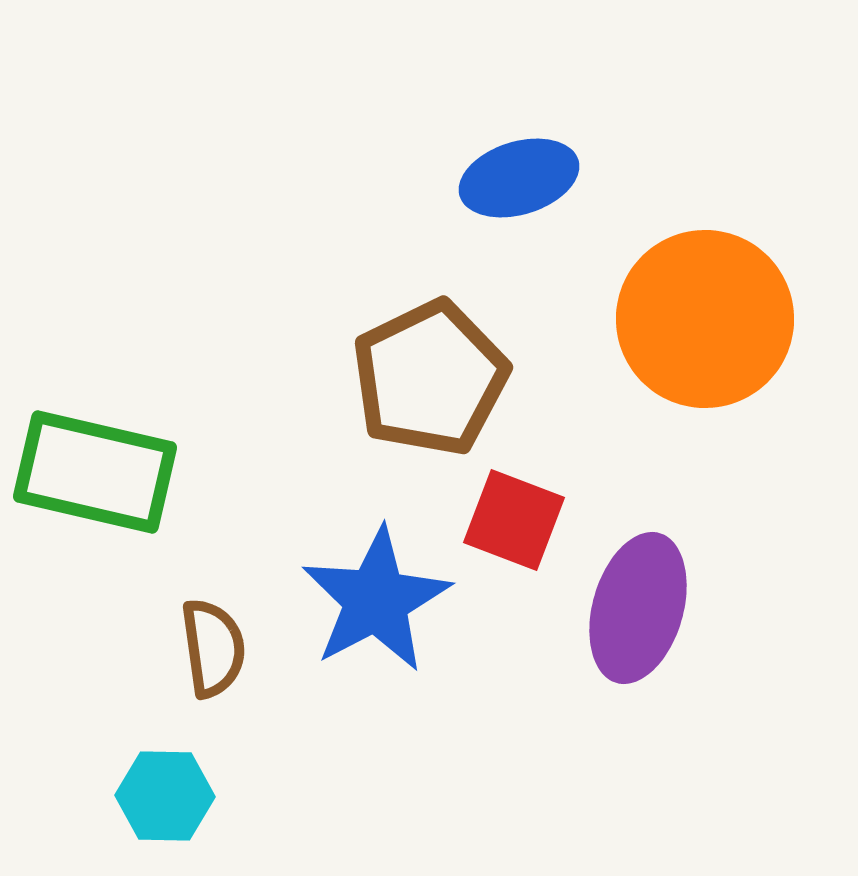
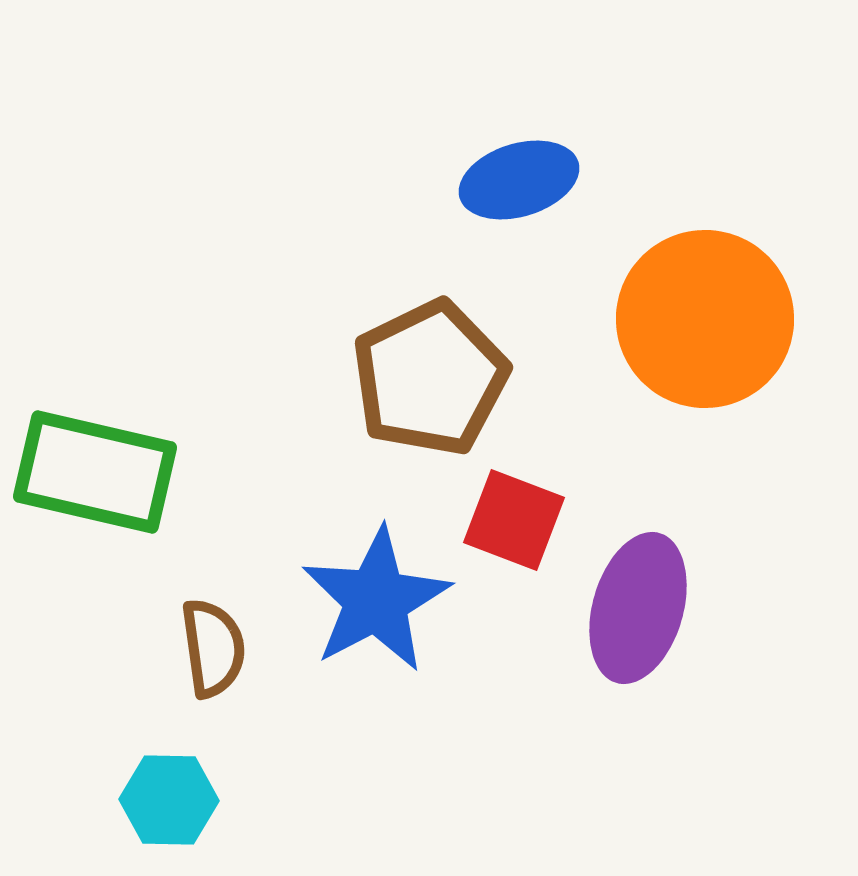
blue ellipse: moved 2 px down
cyan hexagon: moved 4 px right, 4 px down
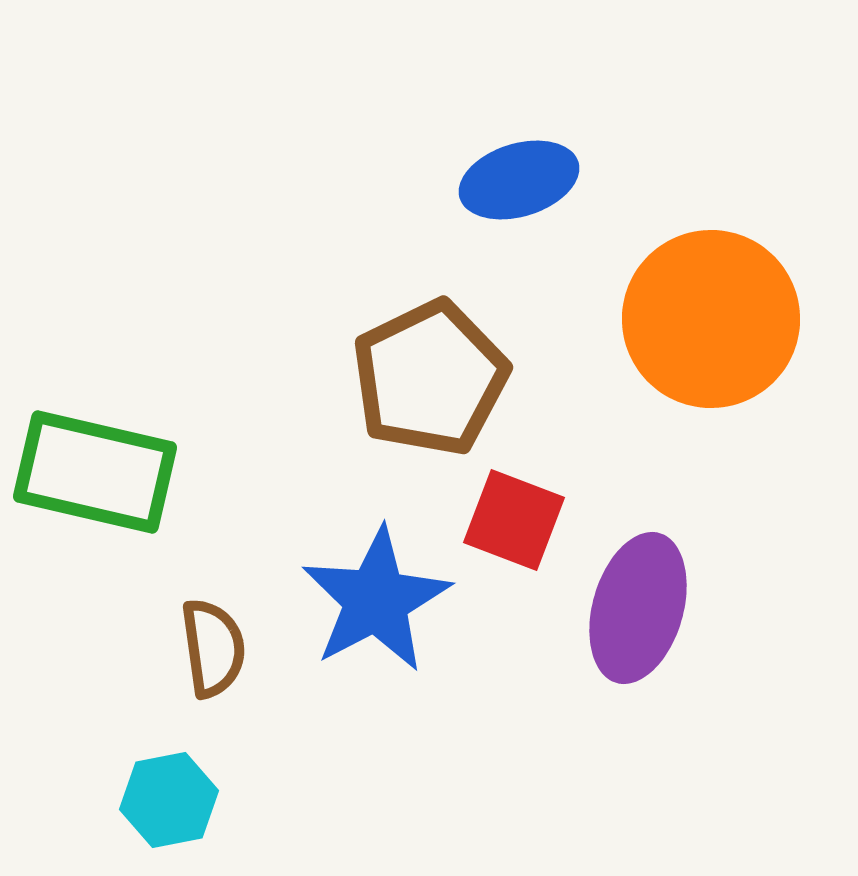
orange circle: moved 6 px right
cyan hexagon: rotated 12 degrees counterclockwise
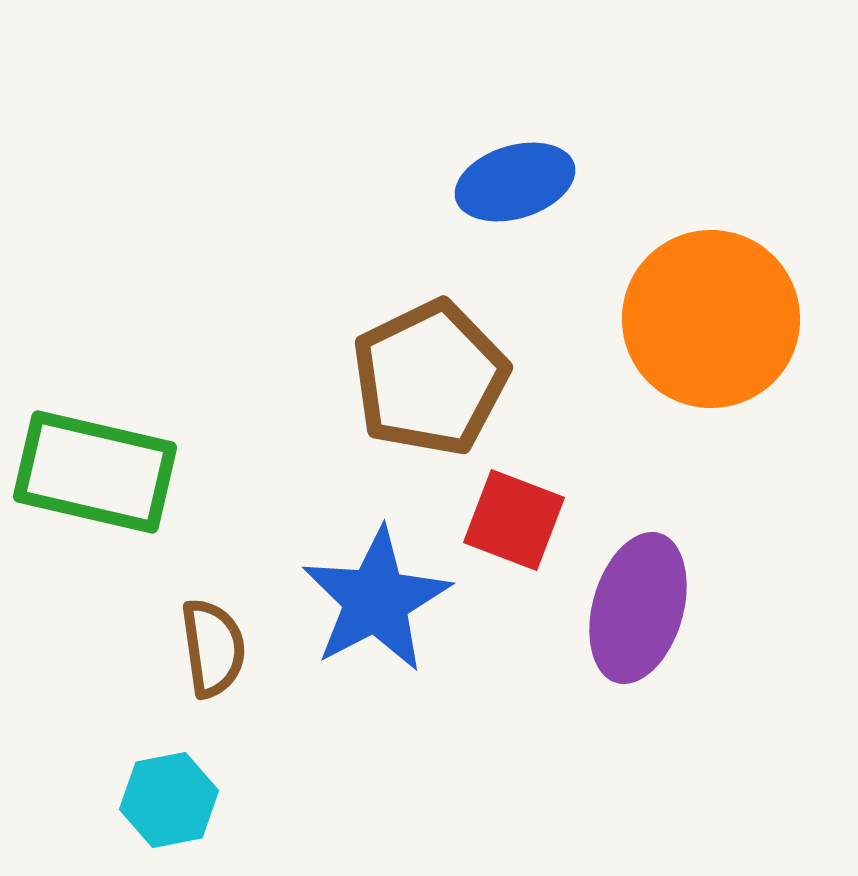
blue ellipse: moved 4 px left, 2 px down
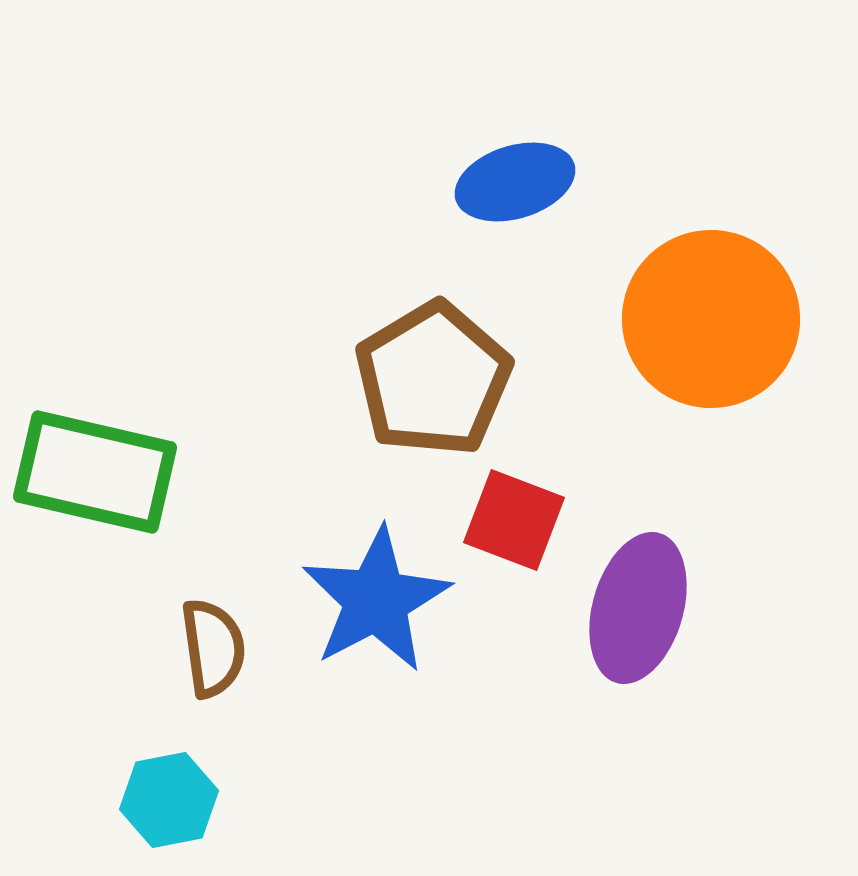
brown pentagon: moved 3 px right, 1 px down; rotated 5 degrees counterclockwise
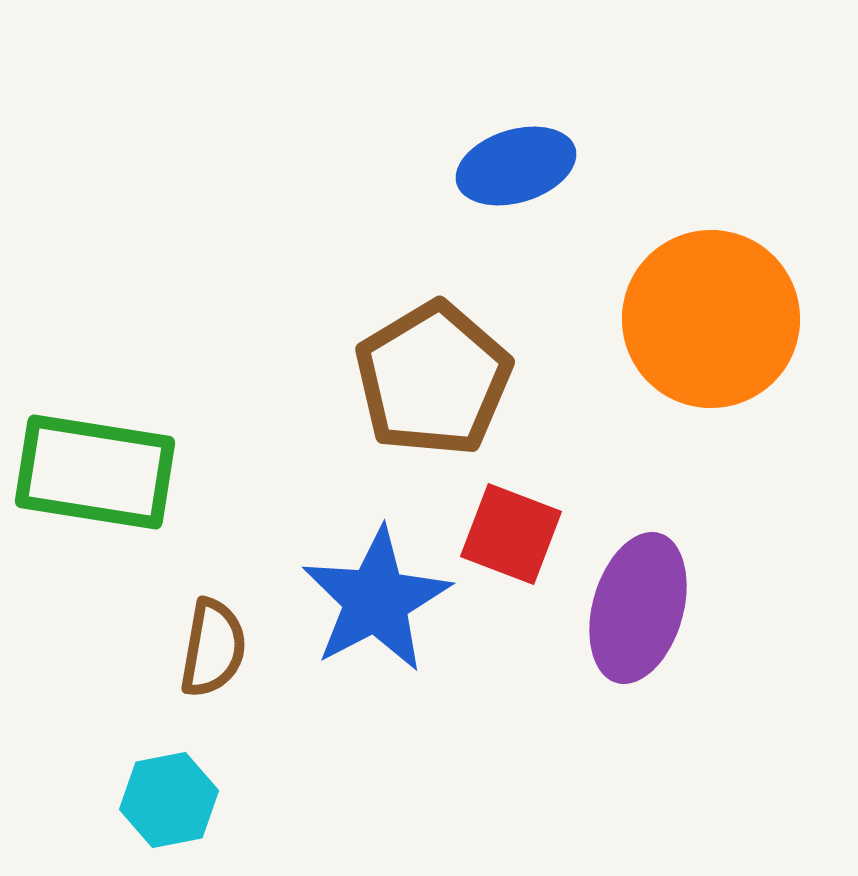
blue ellipse: moved 1 px right, 16 px up
green rectangle: rotated 4 degrees counterclockwise
red square: moved 3 px left, 14 px down
brown semicircle: rotated 18 degrees clockwise
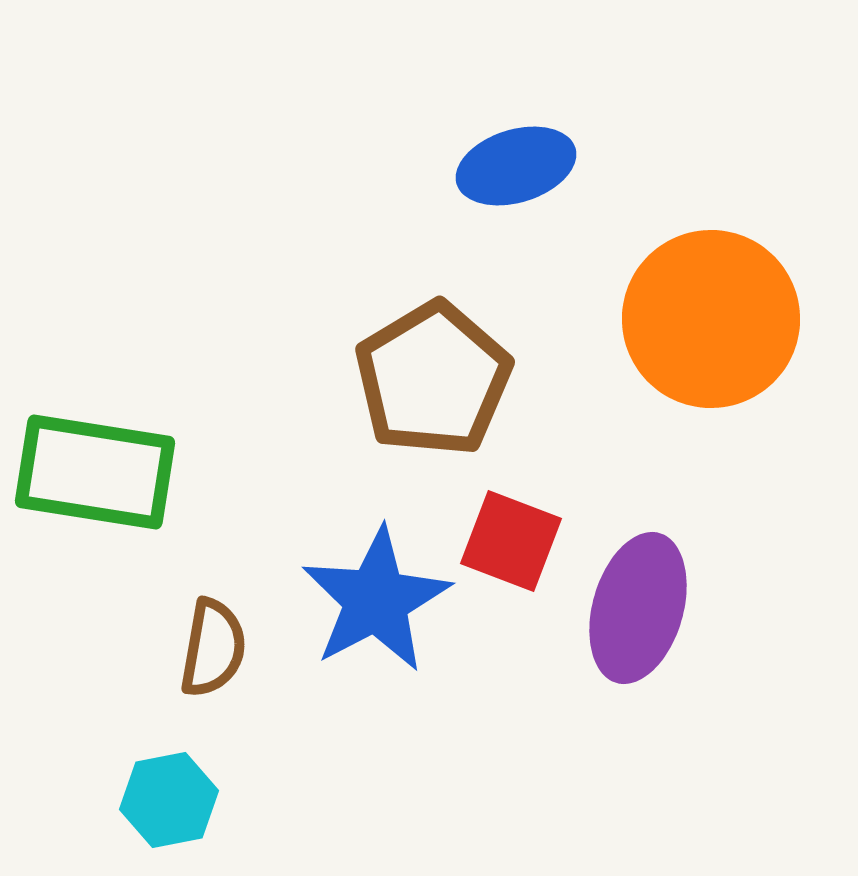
red square: moved 7 px down
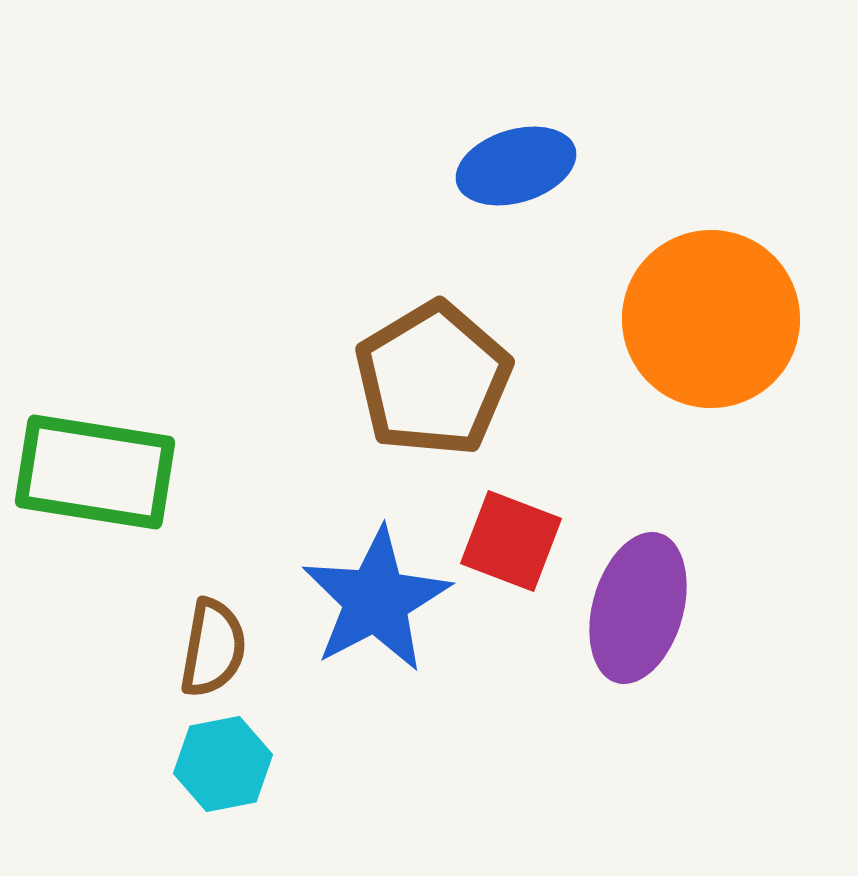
cyan hexagon: moved 54 px right, 36 px up
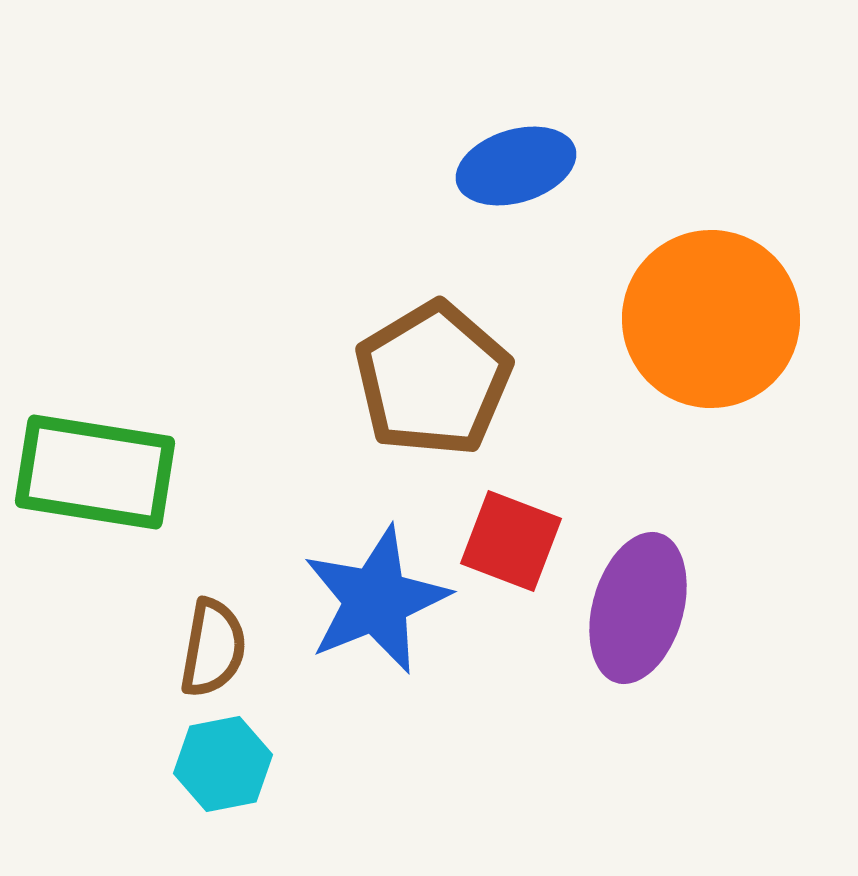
blue star: rotated 6 degrees clockwise
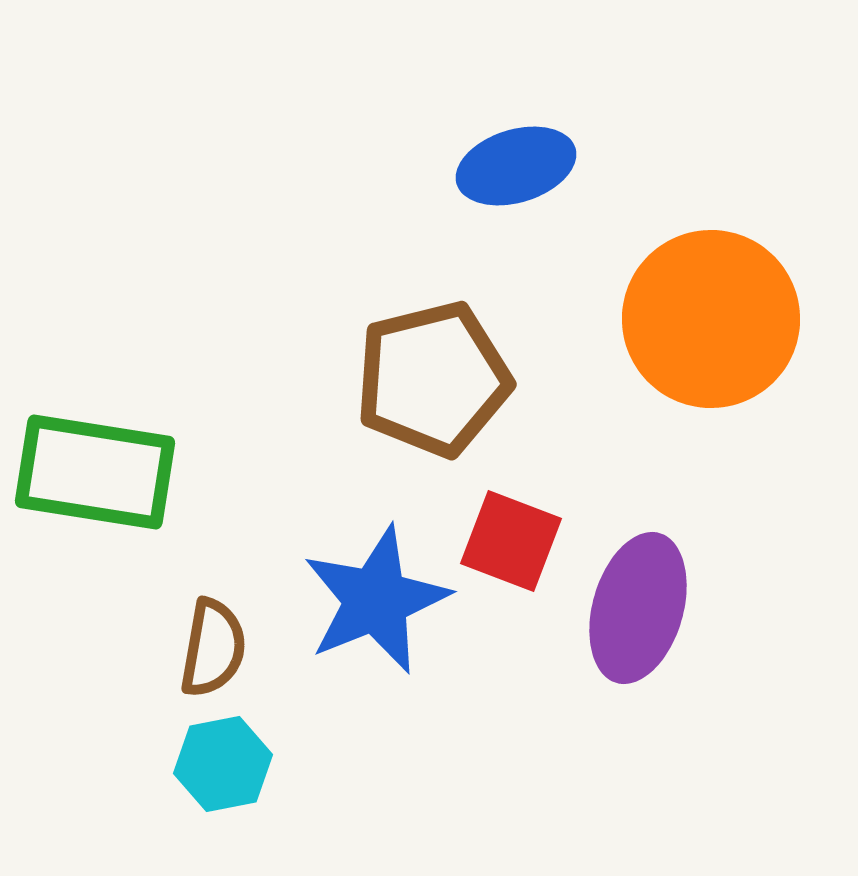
brown pentagon: rotated 17 degrees clockwise
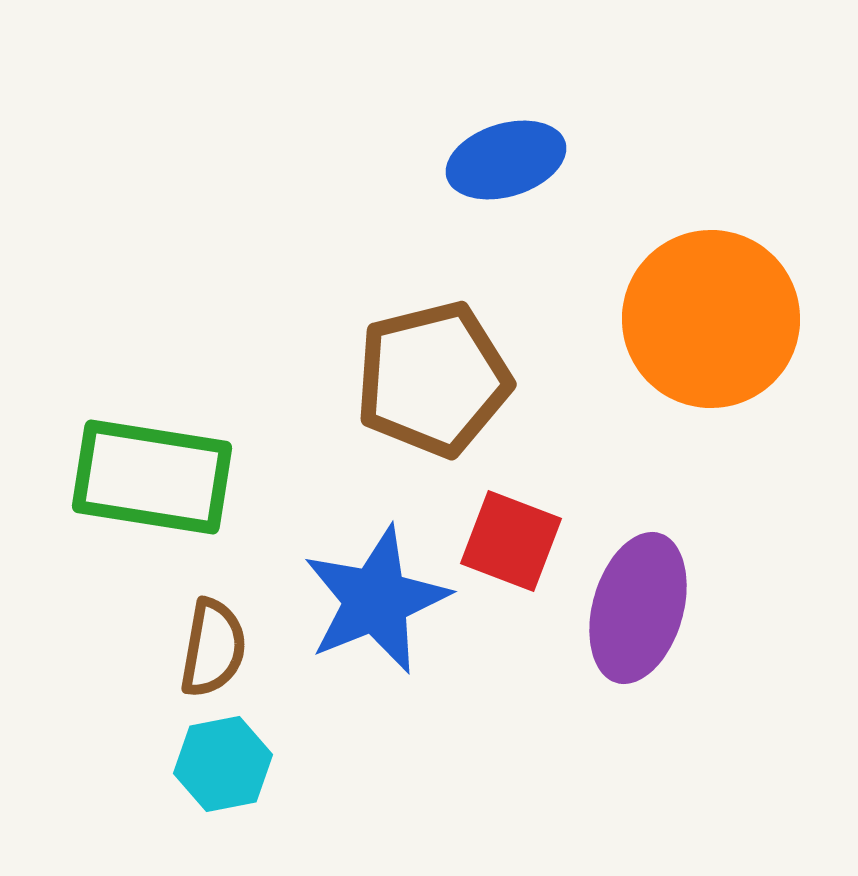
blue ellipse: moved 10 px left, 6 px up
green rectangle: moved 57 px right, 5 px down
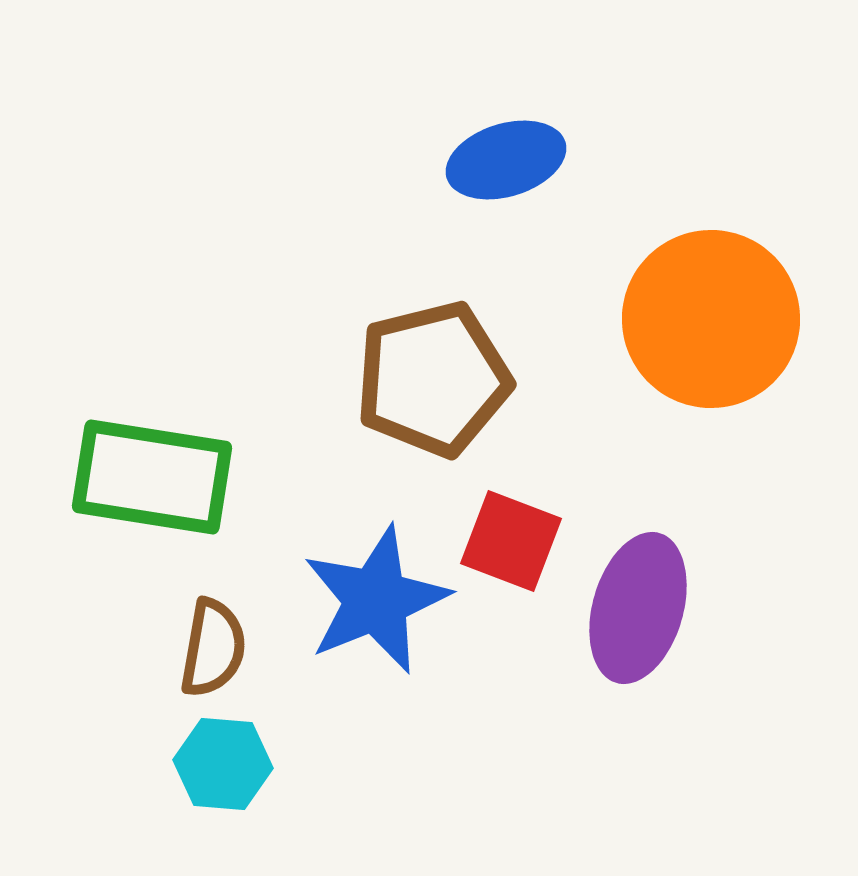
cyan hexagon: rotated 16 degrees clockwise
